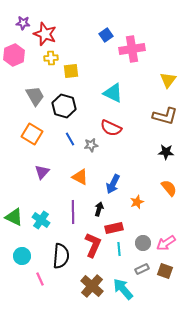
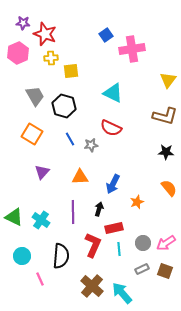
pink hexagon: moved 4 px right, 2 px up
orange triangle: rotated 30 degrees counterclockwise
cyan arrow: moved 1 px left, 4 px down
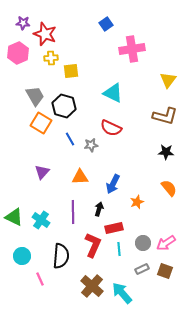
blue square: moved 11 px up
orange square: moved 9 px right, 11 px up
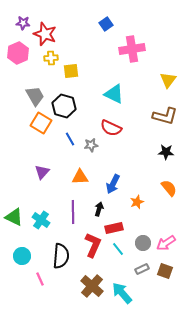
cyan triangle: moved 1 px right, 1 px down
cyan line: moved 1 px left; rotated 32 degrees counterclockwise
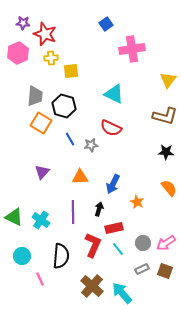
gray trapezoid: rotated 35 degrees clockwise
orange star: rotated 24 degrees counterclockwise
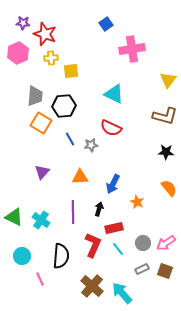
black hexagon: rotated 20 degrees counterclockwise
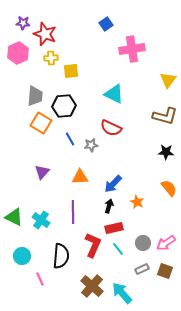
blue arrow: rotated 18 degrees clockwise
black arrow: moved 10 px right, 3 px up
